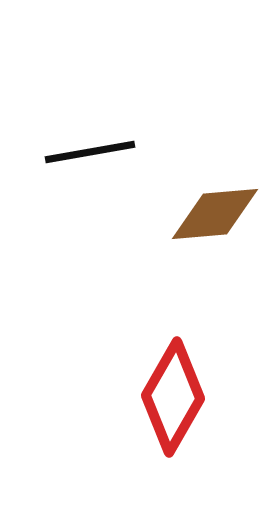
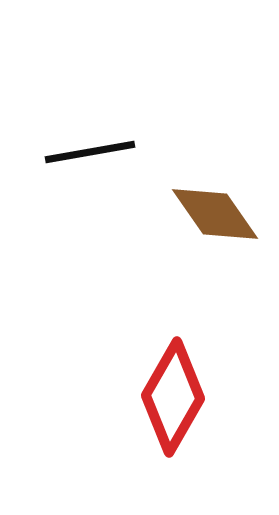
brown diamond: rotated 60 degrees clockwise
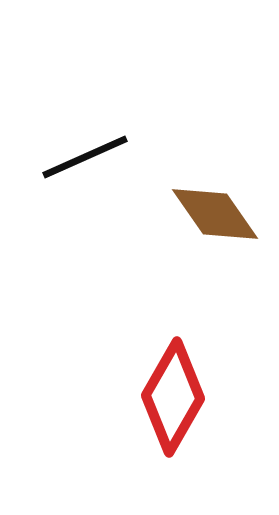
black line: moved 5 px left, 5 px down; rotated 14 degrees counterclockwise
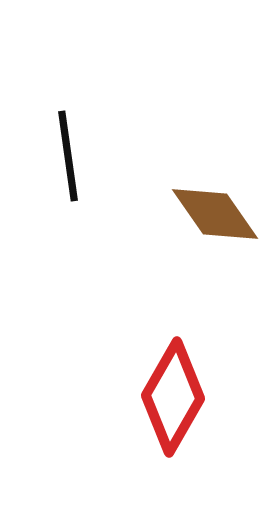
black line: moved 17 px left, 1 px up; rotated 74 degrees counterclockwise
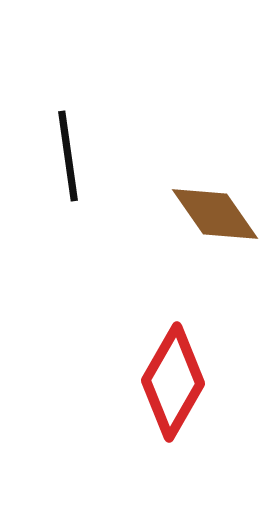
red diamond: moved 15 px up
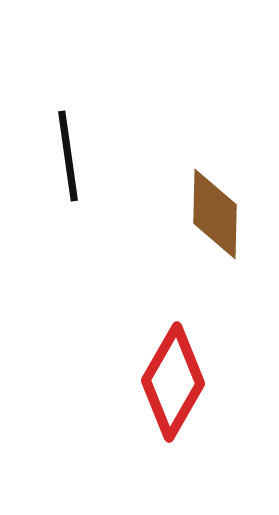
brown diamond: rotated 36 degrees clockwise
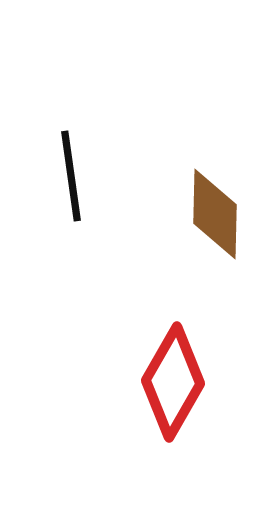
black line: moved 3 px right, 20 px down
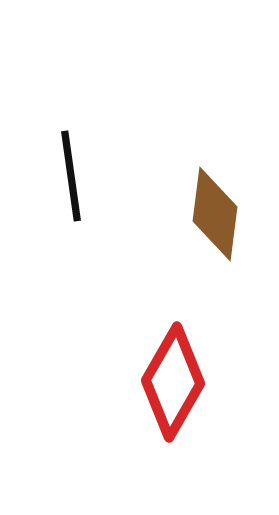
brown diamond: rotated 6 degrees clockwise
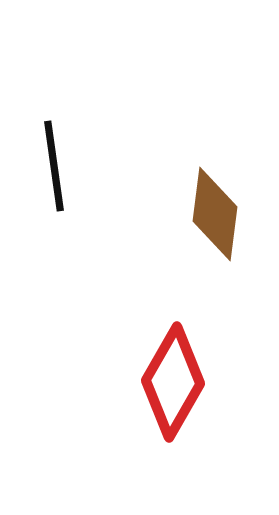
black line: moved 17 px left, 10 px up
